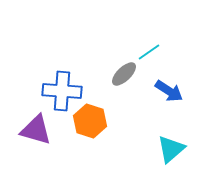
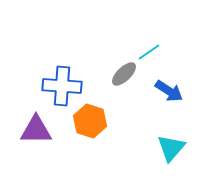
blue cross: moved 5 px up
purple triangle: rotated 16 degrees counterclockwise
cyan triangle: moved 1 px up; rotated 8 degrees counterclockwise
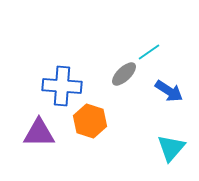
purple triangle: moved 3 px right, 3 px down
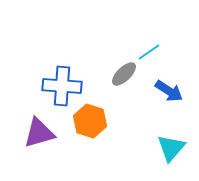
purple triangle: rotated 16 degrees counterclockwise
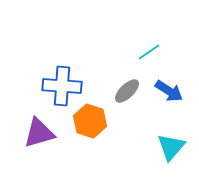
gray ellipse: moved 3 px right, 17 px down
cyan triangle: moved 1 px up
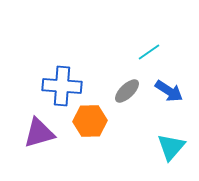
orange hexagon: rotated 20 degrees counterclockwise
